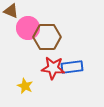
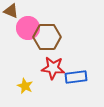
blue rectangle: moved 4 px right, 10 px down
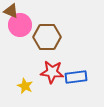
pink circle: moved 8 px left, 3 px up
red star: moved 1 px left, 4 px down
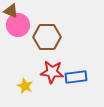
pink circle: moved 2 px left
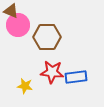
yellow star: rotated 14 degrees counterclockwise
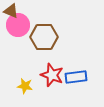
brown hexagon: moved 3 px left
red star: moved 3 px down; rotated 15 degrees clockwise
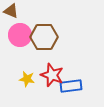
pink circle: moved 2 px right, 10 px down
blue rectangle: moved 5 px left, 9 px down
yellow star: moved 2 px right, 7 px up
